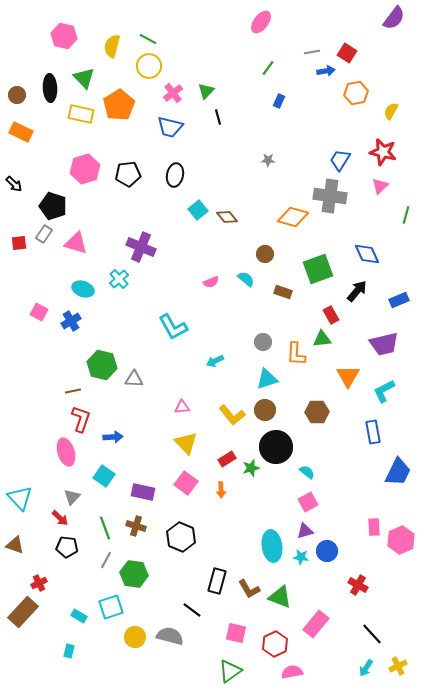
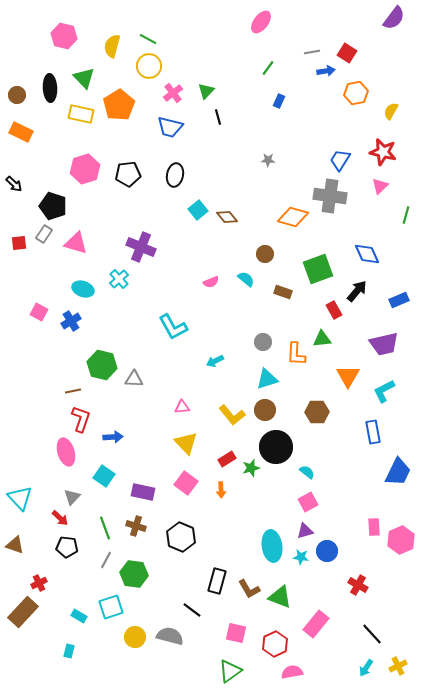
red rectangle at (331, 315): moved 3 px right, 5 px up
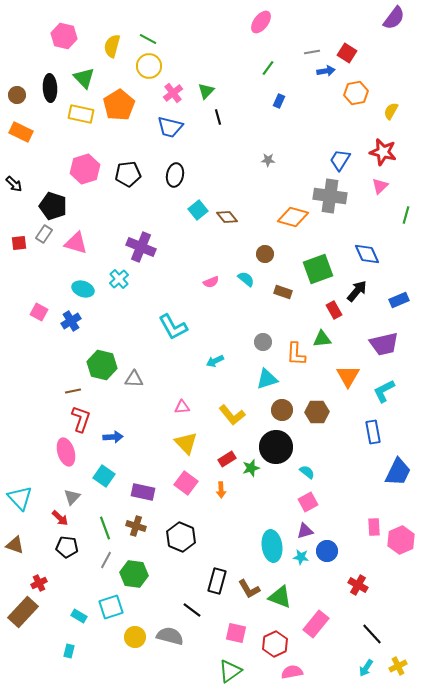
brown circle at (265, 410): moved 17 px right
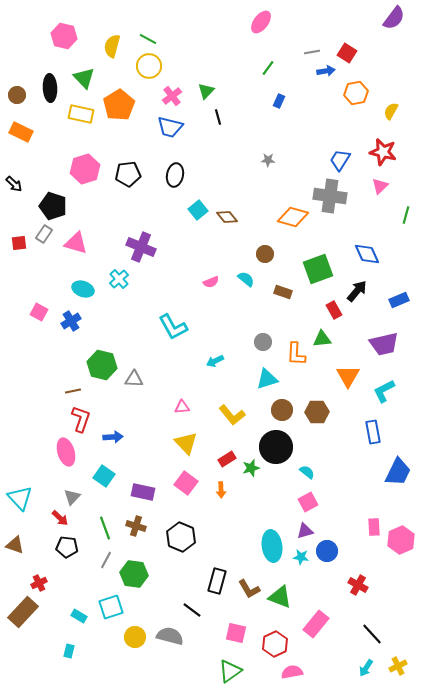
pink cross at (173, 93): moved 1 px left, 3 px down
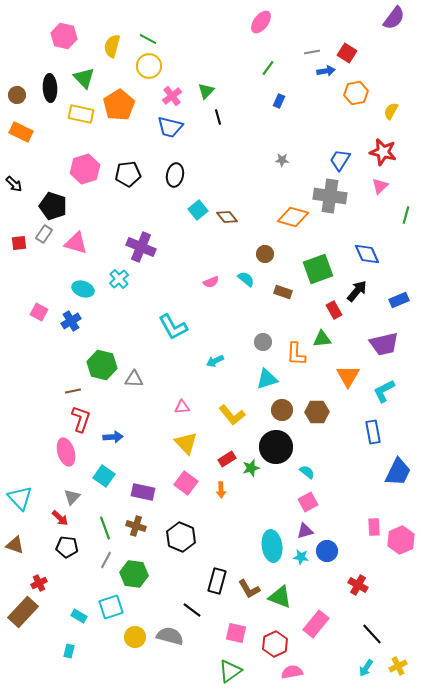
gray star at (268, 160): moved 14 px right
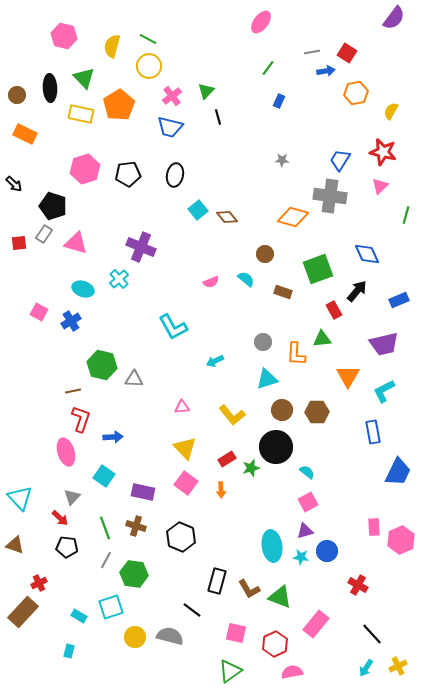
orange rectangle at (21, 132): moved 4 px right, 2 px down
yellow triangle at (186, 443): moved 1 px left, 5 px down
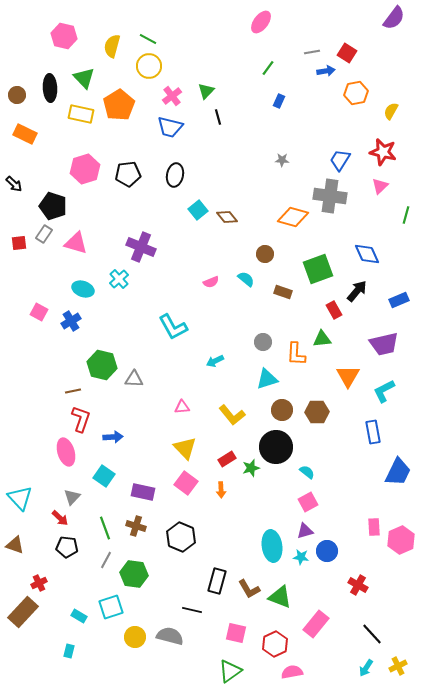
black line at (192, 610): rotated 24 degrees counterclockwise
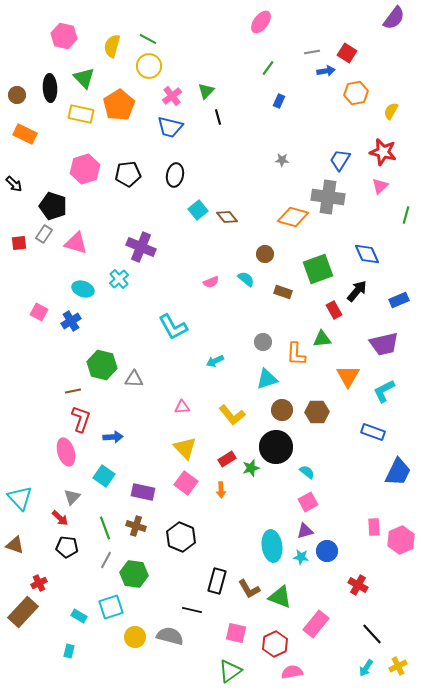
gray cross at (330, 196): moved 2 px left, 1 px down
blue rectangle at (373, 432): rotated 60 degrees counterclockwise
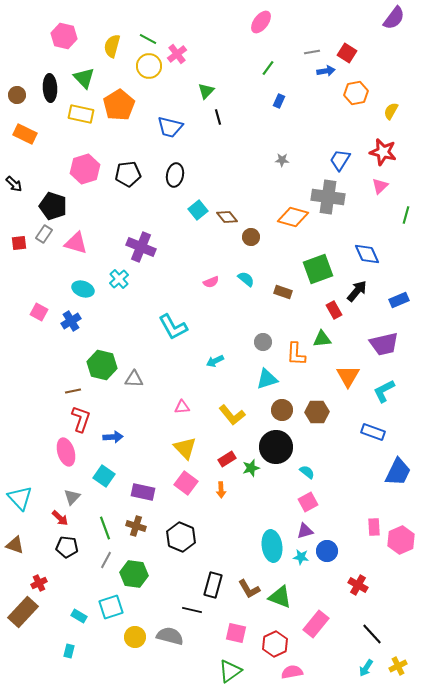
pink cross at (172, 96): moved 5 px right, 42 px up
brown circle at (265, 254): moved 14 px left, 17 px up
black rectangle at (217, 581): moved 4 px left, 4 px down
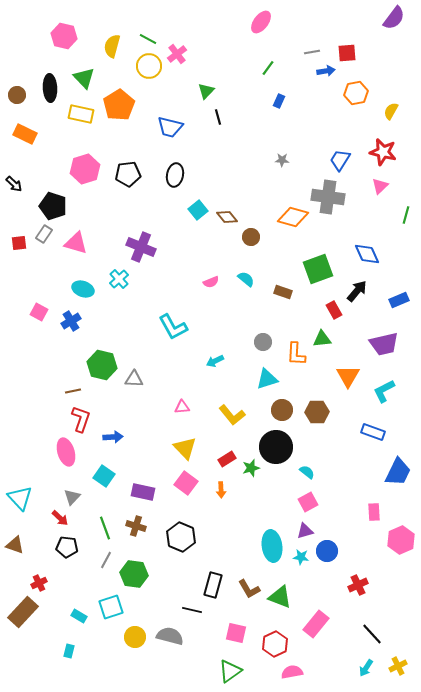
red square at (347, 53): rotated 36 degrees counterclockwise
pink rectangle at (374, 527): moved 15 px up
red cross at (358, 585): rotated 36 degrees clockwise
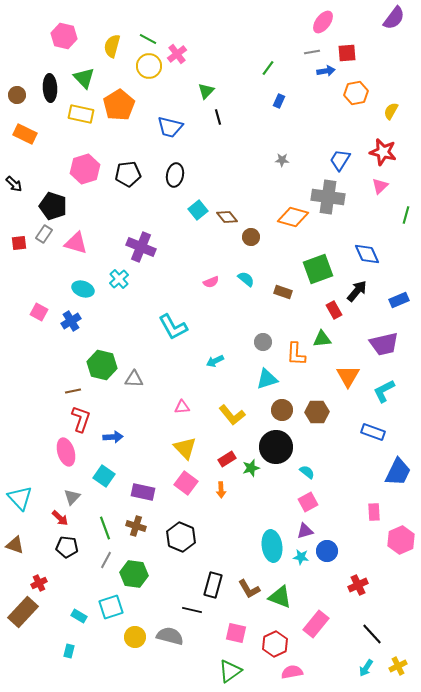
pink ellipse at (261, 22): moved 62 px right
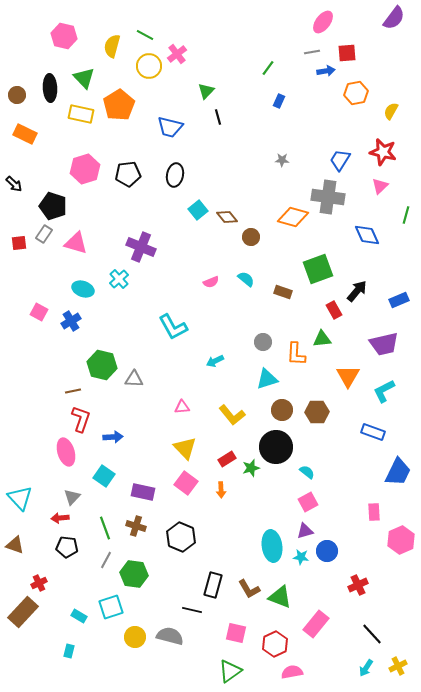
green line at (148, 39): moved 3 px left, 4 px up
blue diamond at (367, 254): moved 19 px up
red arrow at (60, 518): rotated 132 degrees clockwise
